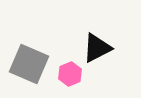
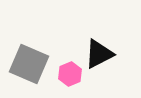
black triangle: moved 2 px right, 6 px down
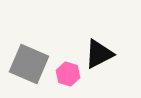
pink hexagon: moved 2 px left; rotated 20 degrees counterclockwise
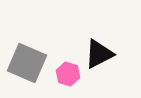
gray square: moved 2 px left, 1 px up
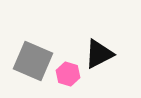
gray square: moved 6 px right, 2 px up
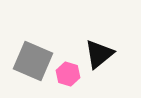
black triangle: rotated 12 degrees counterclockwise
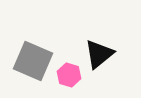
pink hexagon: moved 1 px right, 1 px down
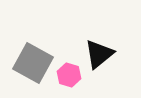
gray square: moved 2 px down; rotated 6 degrees clockwise
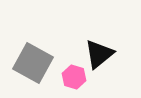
pink hexagon: moved 5 px right, 2 px down
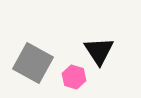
black triangle: moved 3 px up; rotated 24 degrees counterclockwise
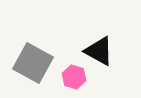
black triangle: rotated 28 degrees counterclockwise
